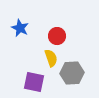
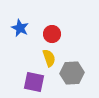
red circle: moved 5 px left, 2 px up
yellow semicircle: moved 2 px left
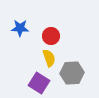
blue star: rotated 24 degrees counterclockwise
red circle: moved 1 px left, 2 px down
purple square: moved 5 px right, 1 px down; rotated 20 degrees clockwise
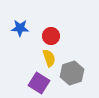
gray hexagon: rotated 15 degrees counterclockwise
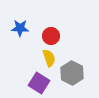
gray hexagon: rotated 15 degrees counterclockwise
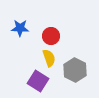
gray hexagon: moved 3 px right, 3 px up
purple square: moved 1 px left, 2 px up
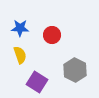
red circle: moved 1 px right, 1 px up
yellow semicircle: moved 29 px left, 3 px up
purple square: moved 1 px left, 1 px down
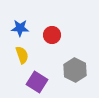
yellow semicircle: moved 2 px right
